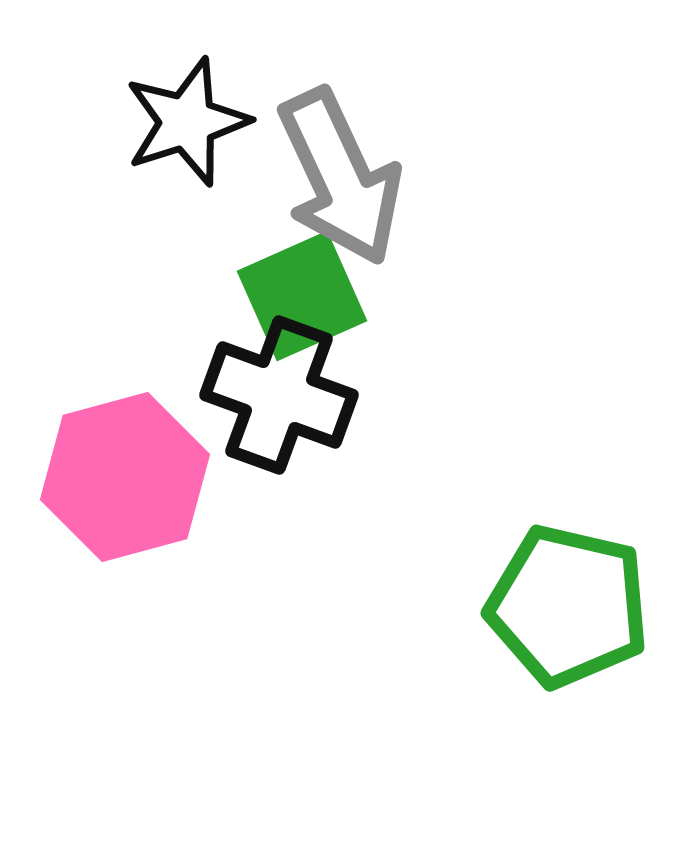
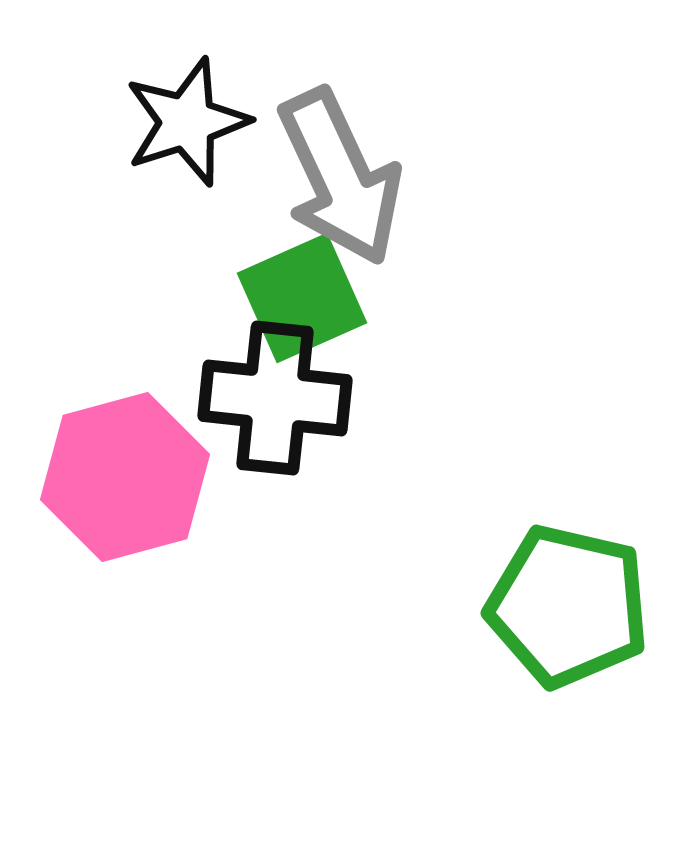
green square: moved 2 px down
black cross: moved 4 px left, 3 px down; rotated 14 degrees counterclockwise
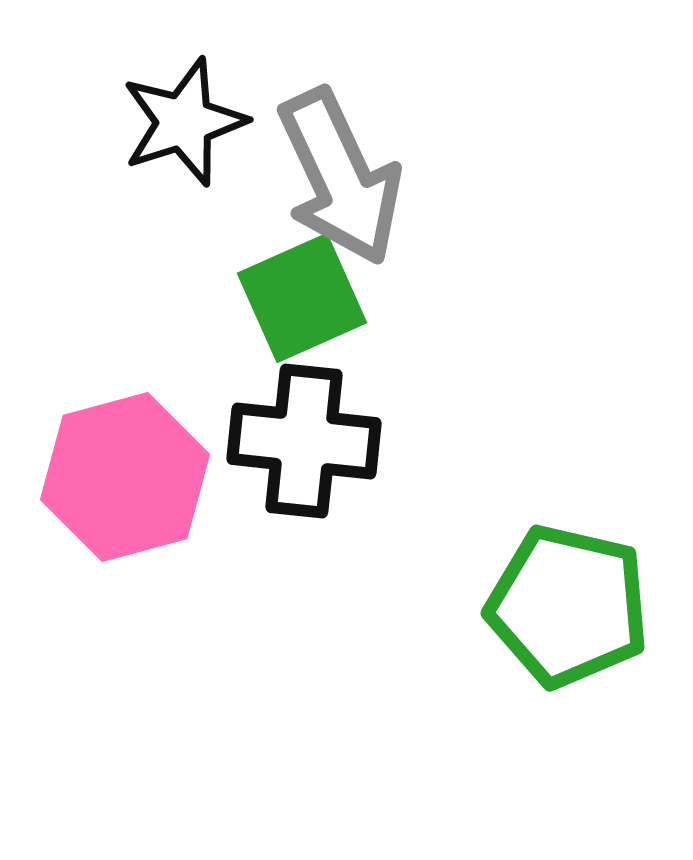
black star: moved 3 px left
black cross: moved 29 px right, 43 px down
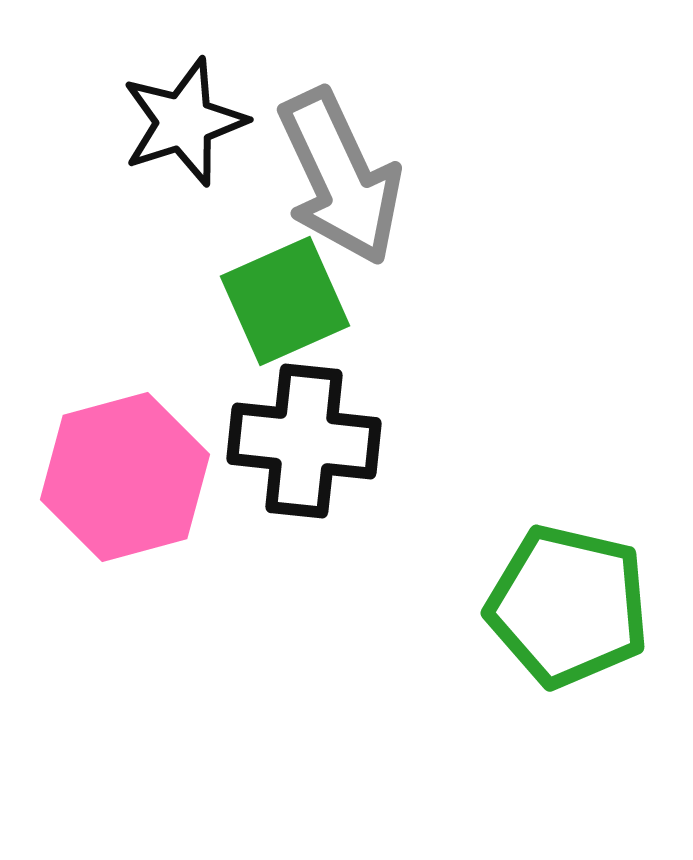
green square: moved 17 px left, 3 px down
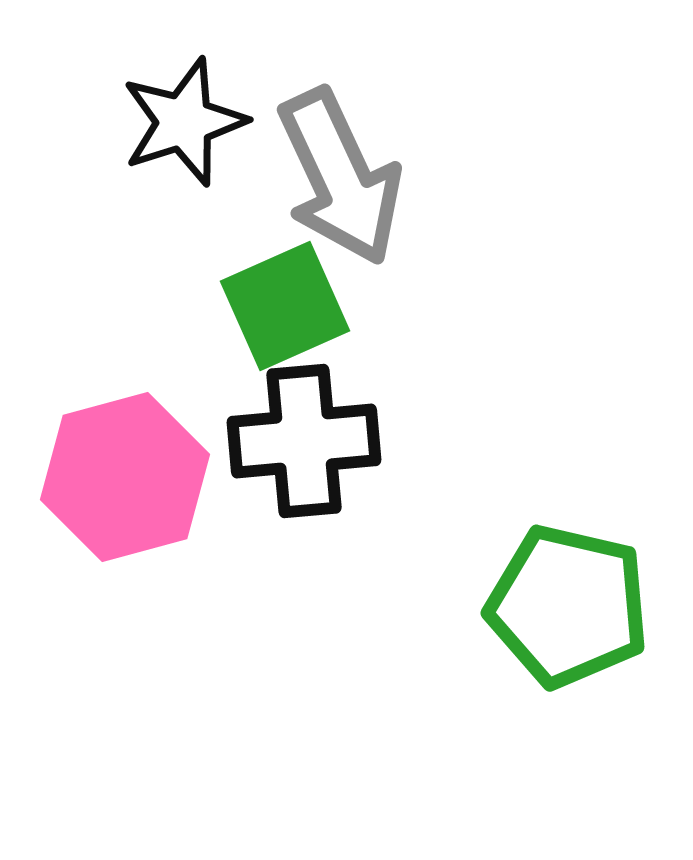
green square: moved 5 px down
black cross: rotated 11 degrees counterclockwise
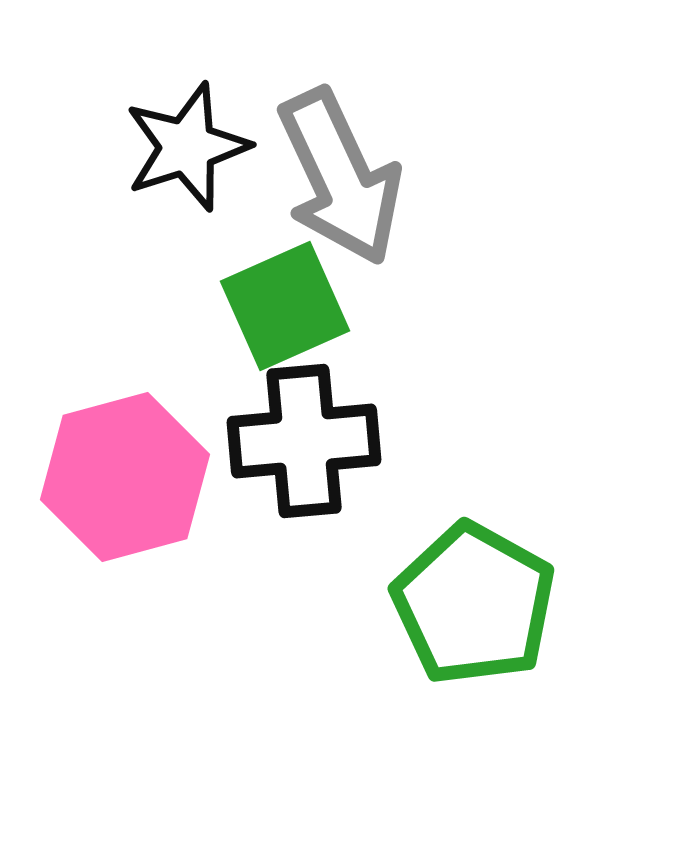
black star: moved 3 px right, 25 px down
green pentagon: moved 94 px left, 2 px up; rotated 16 degrees clockwise
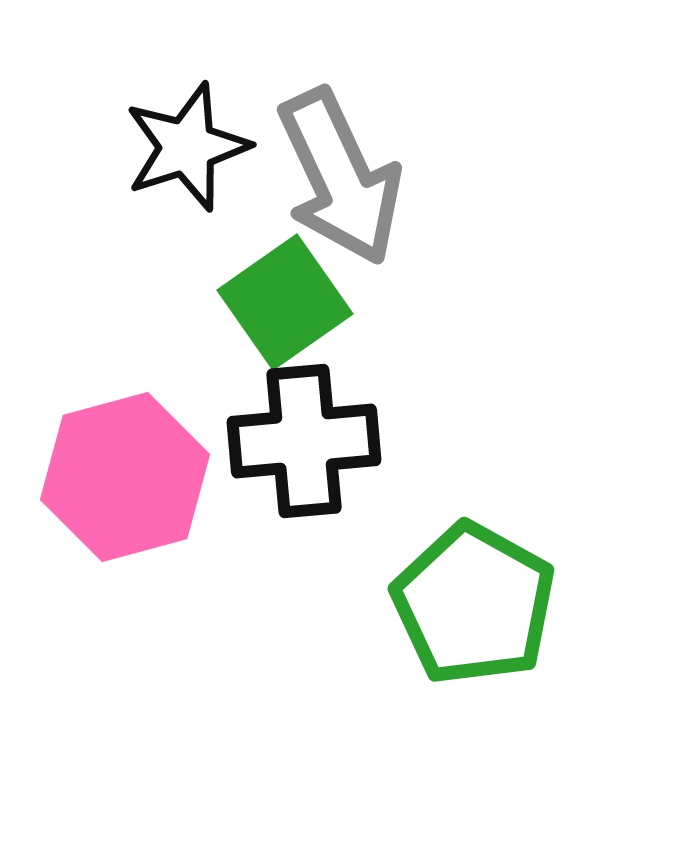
green square: moved 4 px up; rotated 11 degrees counterclockwise
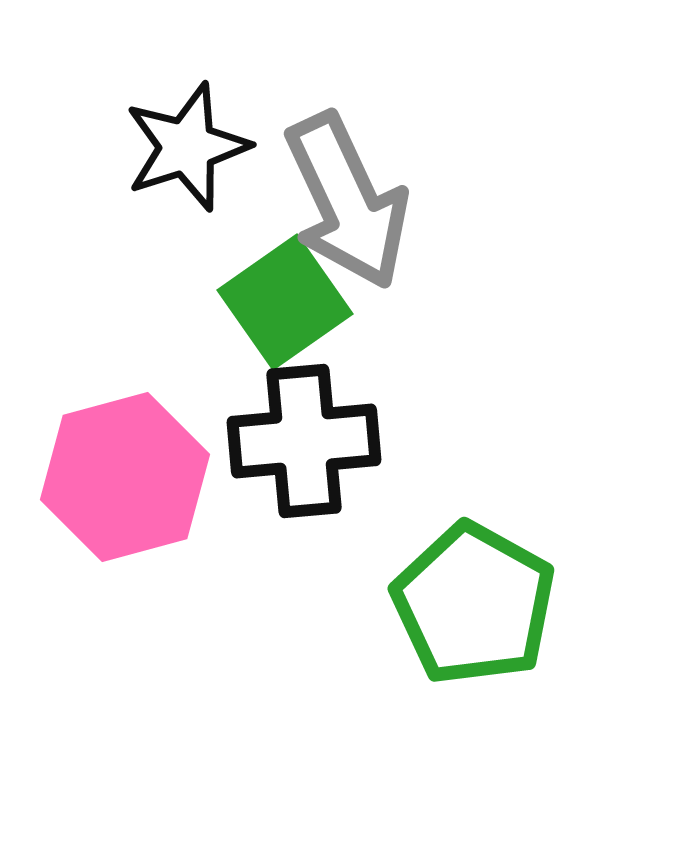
gray arrow: moved 7 px right, 24 px down
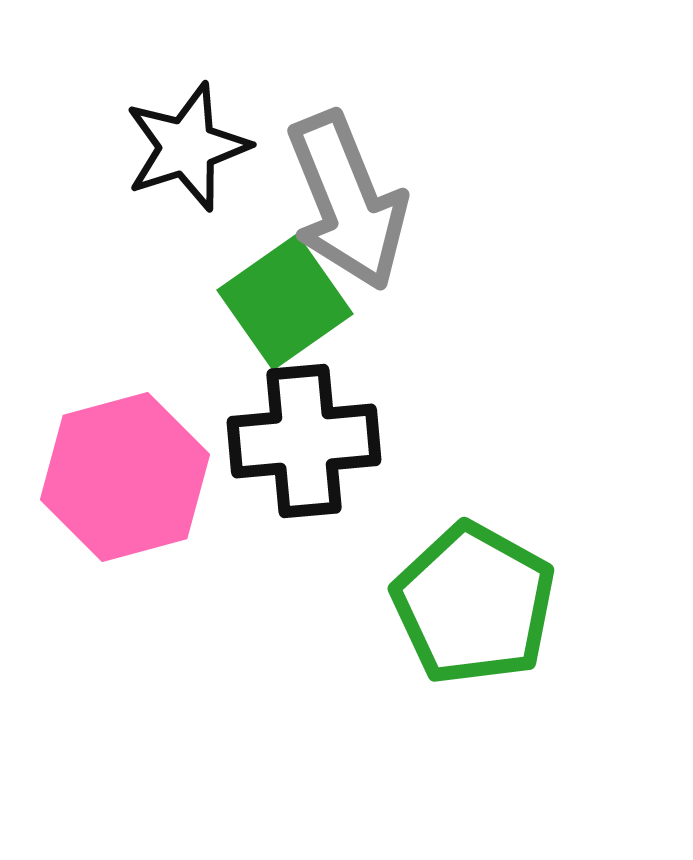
gray arrow: rotated 3 degrees clockwise
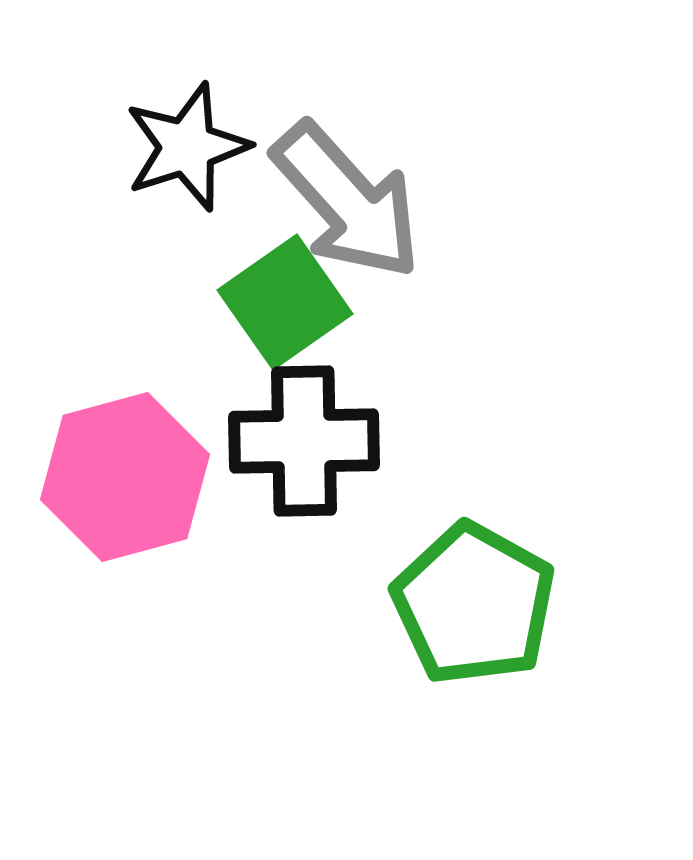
gray arrow: rotated 20 degrees counterclockwise
black cross: rotated 4 degrees clockwise
